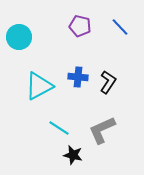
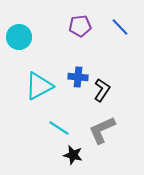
purple pentagon: rotated 20 degrees counterclockwise
black L-shape: moved 6 px left, 8 px down
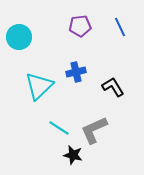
blue line: rotated 18 degrees clockwise
blue cross: moved 2 px left, 5 px up; rotated 18 degrees counterclockwise
cyan triangle: rotated 16 degrees counterclockwise
black L-shape: moved 11 px right, 3 px up; rotated 65 degrees counterclockwise
gray L-shape: moved 8 px left
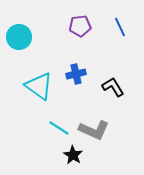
blue cross: moved 2 px down
cyan triangle: rotated 40 degrees counterclockwise
gray L-shape: rotated 132 degrees counterclockwise
black star: rotated 18 degrees clockwise
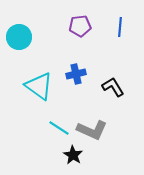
blue line: rotated 30 degrees clockwise
gray L-shape: moved 2 px left
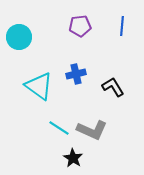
blue line: moved 2 px right, 1 px up
black star: moved 3 px down
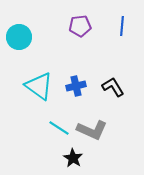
blue cross: moved 12 px down
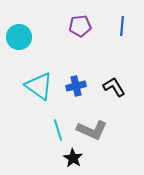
black L-shape: moved 1 px right
cyan line: moved 1 px left, 2 px down; rotated 40 degrees clockwise
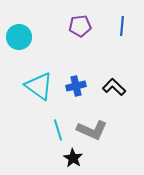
black L-shape: rotated 15 degrees counterclockwise
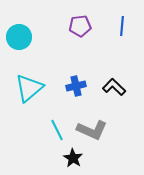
cyan triangle: moved 10 px left, 2 px down; rotated 44 degrees clockwise
cyan line: moved 1 px left; rotated 10 degrees counterclockwise
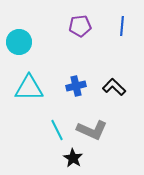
cyan circle: moved 5 px down
cyan triangle: rotated 40 degrees clockwise
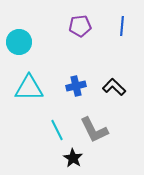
gray L-shape: moved 2 px right; rotated 40 degrees clockwise
